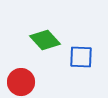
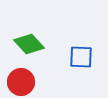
green diamond: moved 16 px left, 4 px down
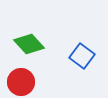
blue square: moved 1 px right, 1 px up; rotated 35 degrees clockwise
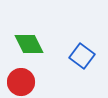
green diamond: rotated 16 degrees clockwise
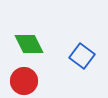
red circle: moved 3 px right, 1 px up
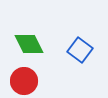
blue square: moved 2 px left, 6 px up
